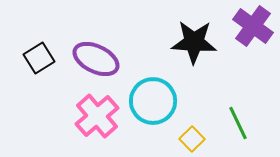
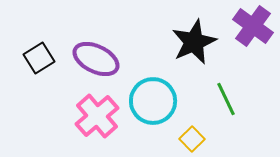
black star: rotated 27 degrees counterclockwise
green line: moved 12 px left, 24 px up
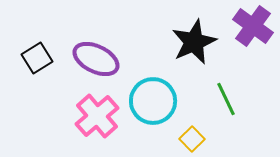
black square: moved 2 px left
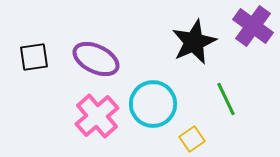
black square: moved 3 px left, 1 px up; rotated 24 degrees clockwise
cyan circle: moved 3 px down
yellow square: rotated 10 degrees clockwise
